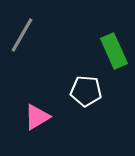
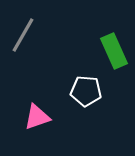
gray line: moved 1 px right
pink triangle: rotated 12 degrees clockwise
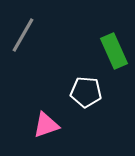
white pentagon: moved 1 px down
pink triangle: moved 9 px right, 8 px down
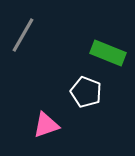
green rectangle: moved 6 px left, 2 px down; rotated 44 degrees counterclockwise
white pentagon: rotated 16 degrees clockwise
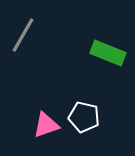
white pentagon: moved 2 px left, 25 px down; rotated 8 degrees counterclockwise
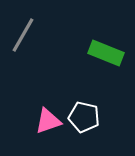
green rectangle: moved 2 px left
pink triangle: moved 2 px right, 4 px up
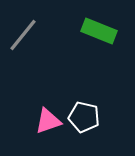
gray line: rotated 9 degrees clockwise
green rectangle: moved 7 px left, 22 px up
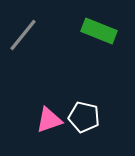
pink triangle: moved 1 px right, 1 px up
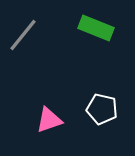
green rectangle: moved 3 px left, 3 px up
white pentagon: moved 18 px right, 8 px up
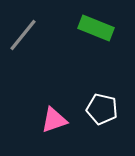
pink triangle: moved 5 px right
